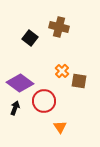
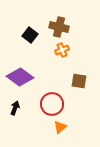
black square: moved 3 px up
orange cross: moved 21 px up; rotated 24 degrees clockwise
purple diamond: moved 6 px up
red circle: moved 8 px right, 3 px down
orange triangle: rotated 24 degrees clockwise
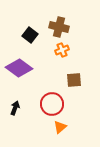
purple diamond: moved 1 px left, 9 px up
brown square: moved 5 px left, 1 px up; rotated 14 degrees counterclockwise
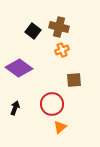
black square: moved 3 px right, 4 px up
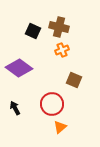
black square: rotated 14 degrees counterclockwise
brown square: rotated 28 degrees clockwise
black arrow: rotated 48 degrees counterclockwise
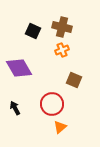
brown cross: moved 3 px right
purple diamond: rotated 24 degrees clockwise
